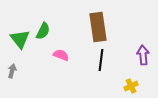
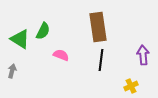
green triangle: rotated 20 degrees counterclockwise
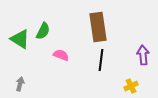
gray arrow: moved 8 px right, 13 px down
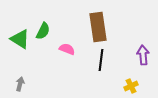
pink semicircle: moved 6 px right, 6 px up
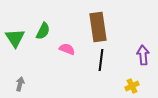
green triangle: moved 5 px left, 1 px up; rotated 25 degrees clockwise
yellow cross: moved 1 px right
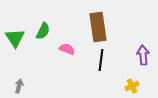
gray arrow: moved 1 px left, 2 px down
